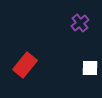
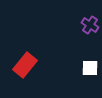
purple cross: moved 10 px right, 2 px down; rotated 18 degrees counterclockwise
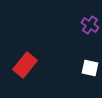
white square: rotated 12 degrees clockwise
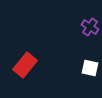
purple cross: moved 2 px down
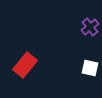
purple cross: rotated 18 degrees clockwise
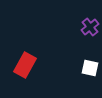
red rectangle: rotated 10 degrees counterclockwise
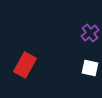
purple cross: moved 6 px down
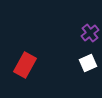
white square: moved 2 px left, 5 px up; rotated 36 degrees counterclockwise
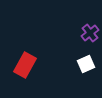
white square: moved 2 px left, 1 px down
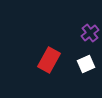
red rectangle: moved 24 px right, 5 px up
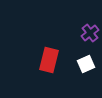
red rectangle: rotated 15 degrees counterclockwise
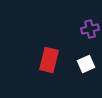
purple cross: moved 4 px up; rotated 24 degrees clockwise
